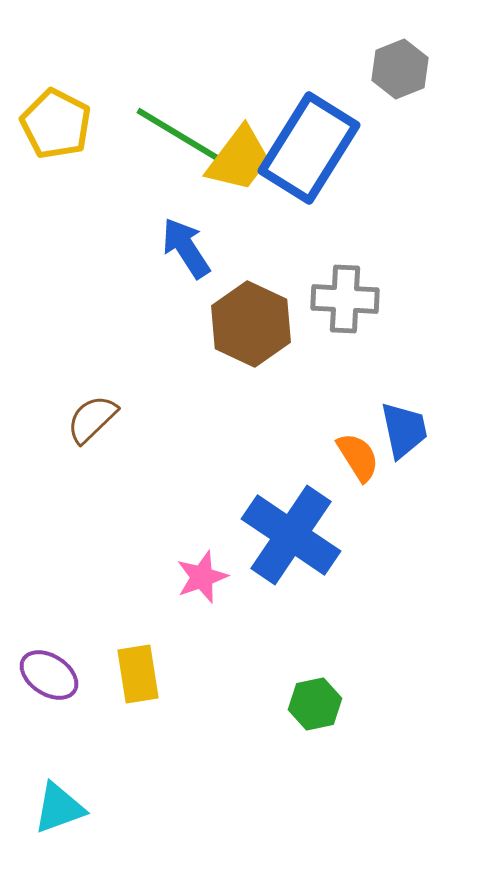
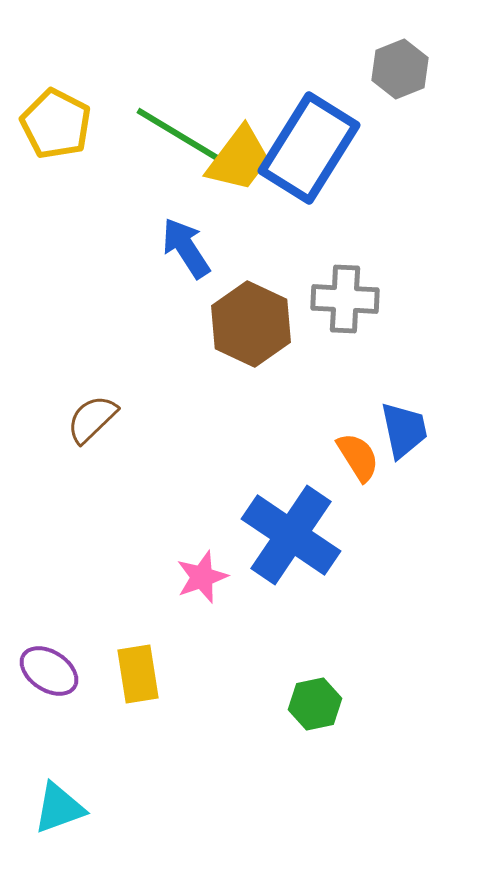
purple ellipse: moved 4 px up
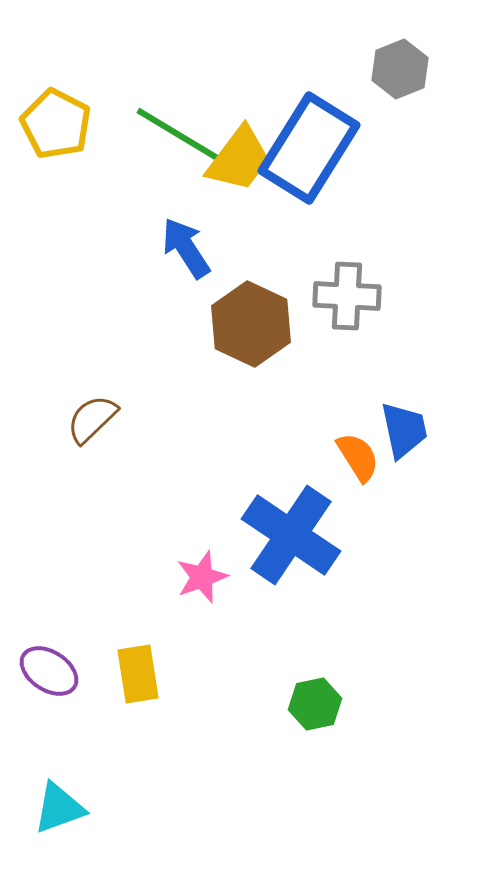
gray cross: moved 2 px right, 3 px up
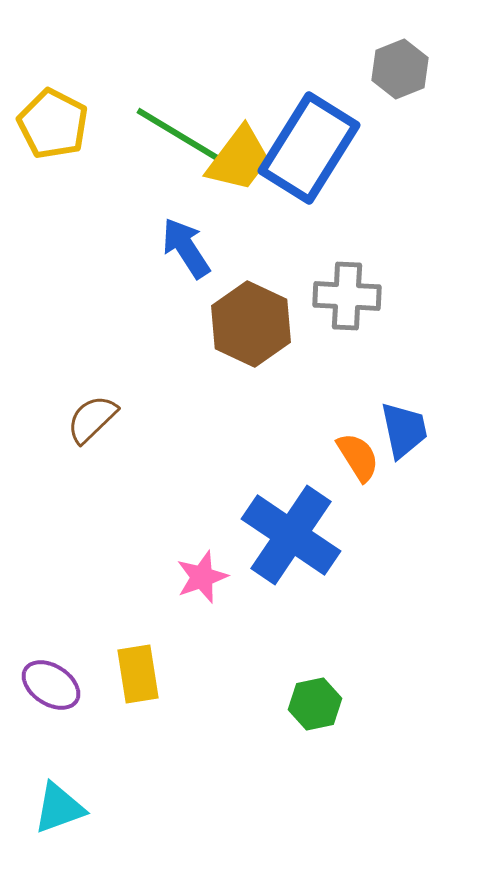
yellow pentagon: moved 3 px left
purple ellipse: moved 2 px right, 14 px down
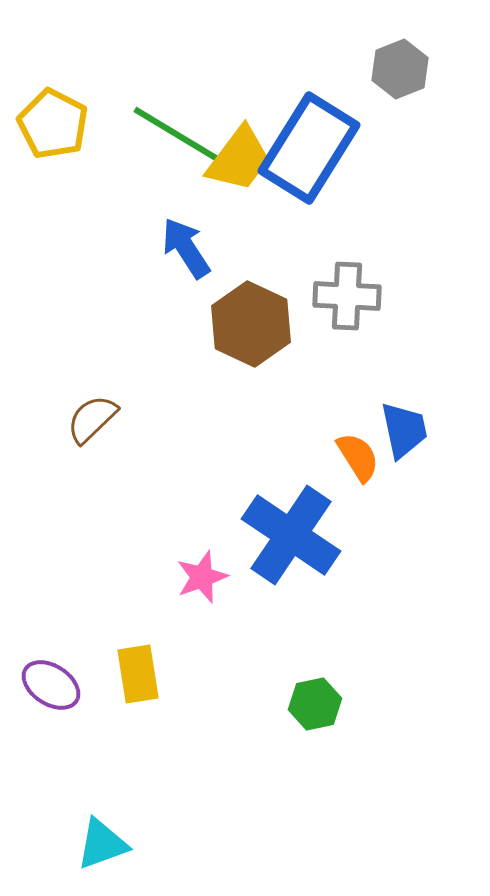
green line: moved 3 px left, 1 px up
cyan triangle: moved 43 px right, 36 px down
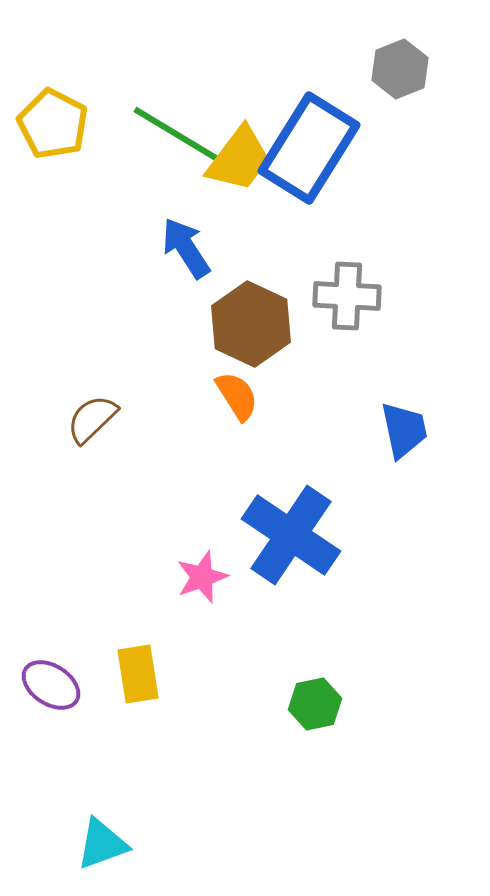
orange semicircle: moved 121 px left, 61 px up
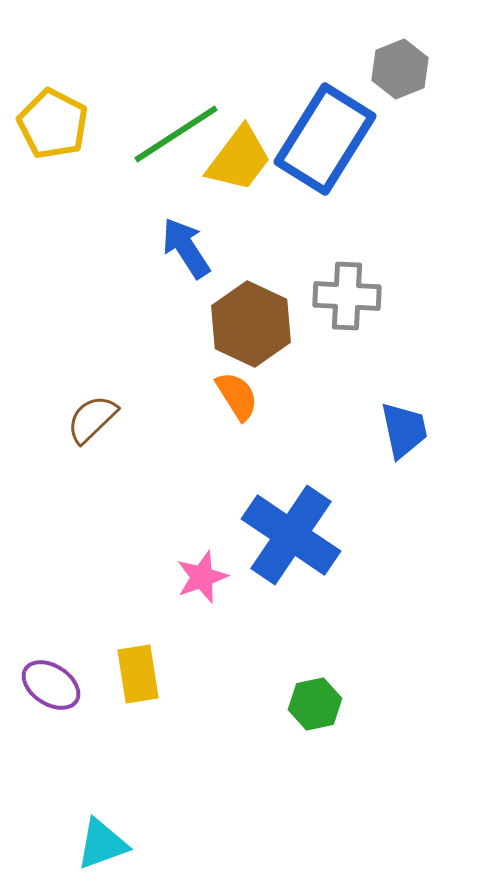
green line: rotated 64 degrees counterclockwise
blue rectangle: moved 16 px right, 9 px up
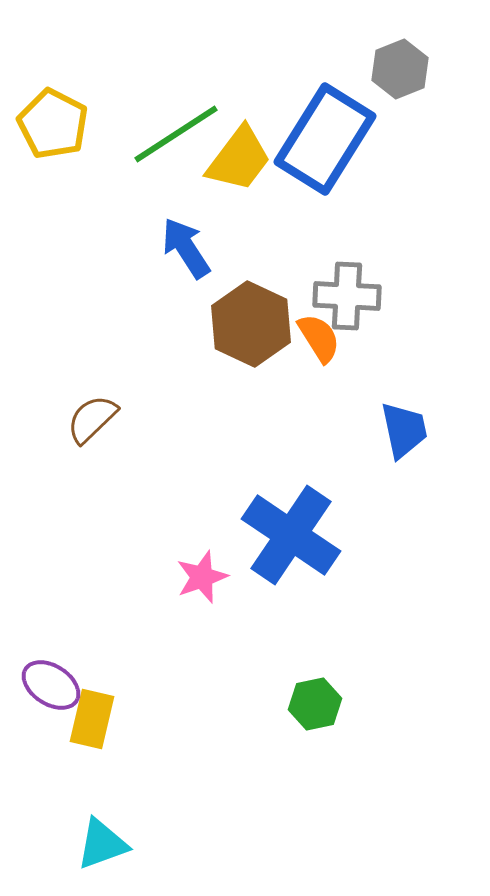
orange semicircle: moved 82 px right, 58 px up
yellow rectangle: moved 46 px left, 45 px down; rotated 22 degrees clockwise
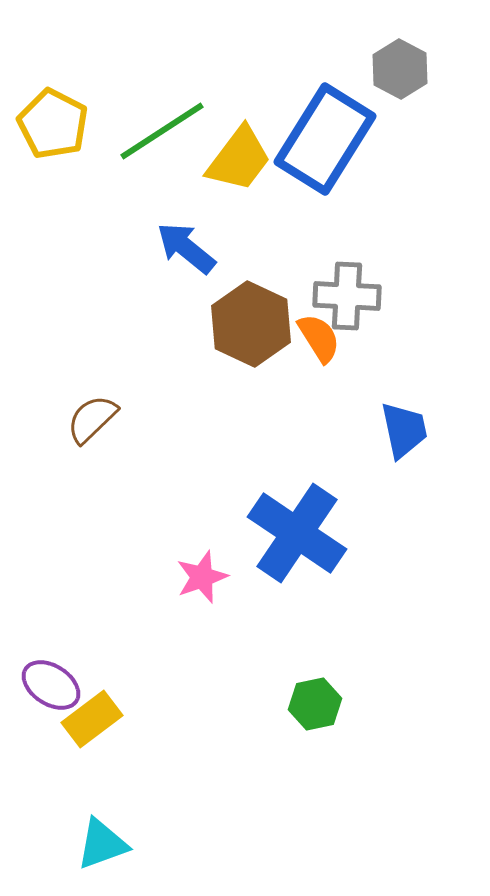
gray hexagon: rotated 10 degrees counterclockwise
green line: moved 14 px left, 3 px up
blue arrow: rotated 18 degrees counterclockwise
blue cross: moved 6 px right, 2 px up
yellow rectangle: rotated 40 degrees clockwise
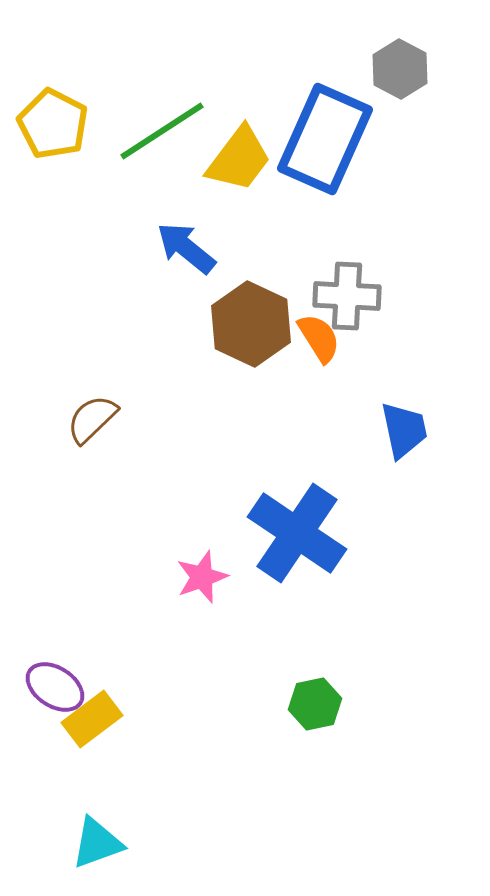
blue rectangle: rotated 8 degrees counterclockwise
purple ellipse: moved 4 px right, 2 px down
cyan triangle: moved 5 px left, 1 px up
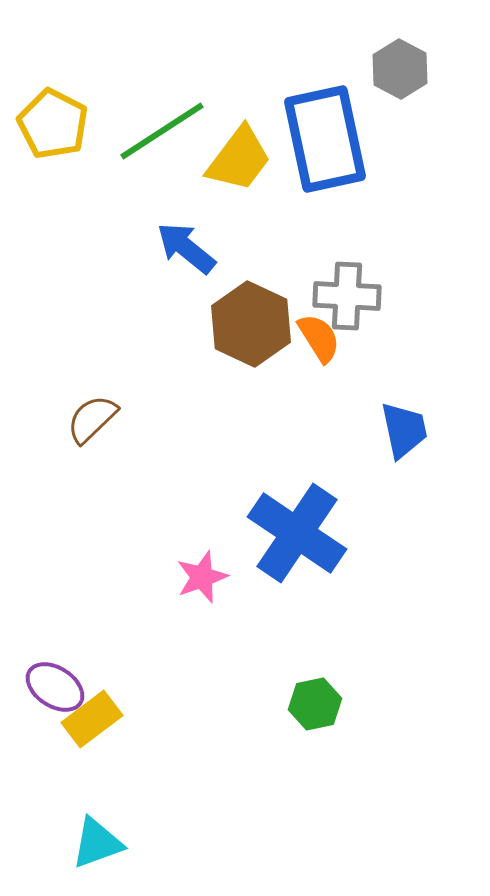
blue rectangle: rotated 36 degrees counterclockwise
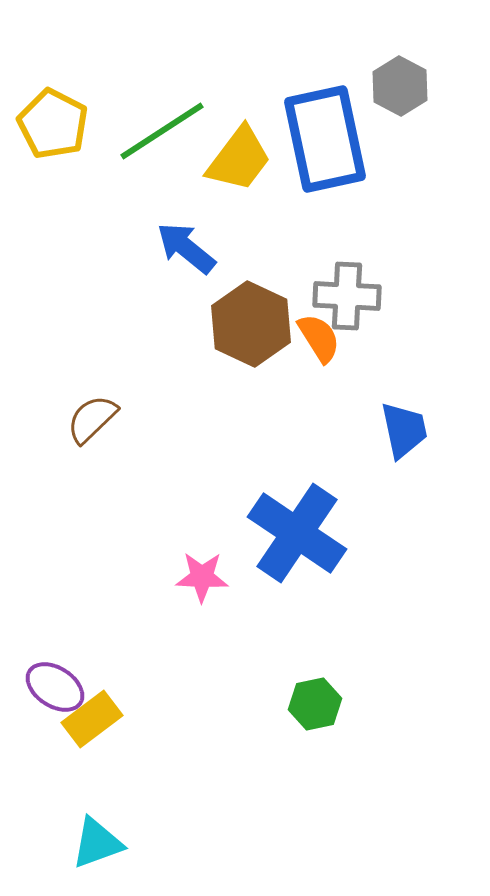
gray hexagon: moved 17 px down
pink star: rotated 22 degrees clockwise
